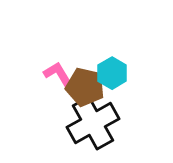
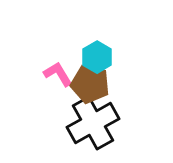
cyan hexagon: moved 15 px left, 16 px up
brown pentagon: moved 5 px right, 3 px up
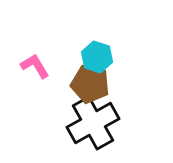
cyan hexagon: rotated 12 degrees counterclockwise
pink L-shape: moved 23 px left, 8 px up
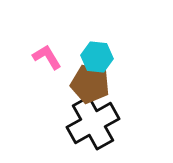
cyan hexagon: rotated 12 degrees counterclockwise
pink L-shape: moved 12 px right, 9 px up
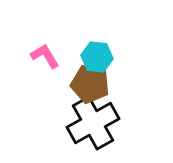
pink L-shape: moved 2 px left, 1 px up
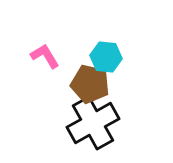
cyan hexagon: moved 9 px right
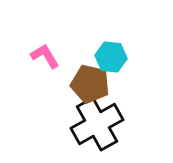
cyan hexagon: moved 5 px right
black cross: moved 4 px right, 1 px down
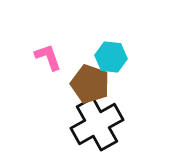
pink L-shape: moved 3 px right, 1 px down; rotated 12 degrees clockwise
brown pentagon: rotated 6 degrees clockwise
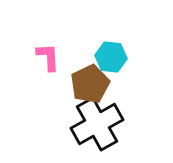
pink L-shape: rotated 16 degrees clockwise
brown pentagon: rotated 27 degrees clockwise
